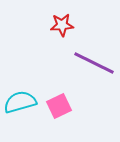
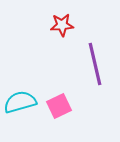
purple line: moved 1 px right, 1 px down; rotated 51 degrees clockwise
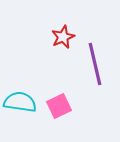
red star: moved 1 px right, 12 px down; rotated 20 degrees counterclockwise
cyan semicircle: rotated 24 degrees clockwise
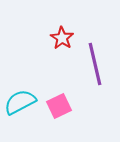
red star: moved 1 px left, 1 px down; rotated 15 degrees counterclockwise
cyan semicircle: rotated 36 degrees counterclockwise
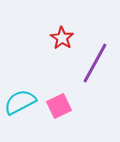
purple line: moved 1 px up; rotated 42 degrees clockwise
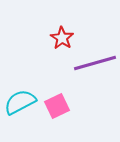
purple line: rotated 45 degrees clockwise
pink square: moved 2 px left
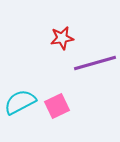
red star: rotated 30 degrees clockwise
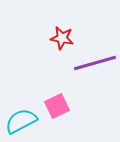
red star: rotated 20 degrees clockwise
cyan semicircle: moved 1 px right, 19 px down
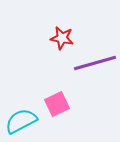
pink square: moved 2 px up
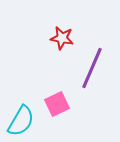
purple line: moved 3 px left, 5 px down; rotated 51 degrees counterclockwise
cyan semicircle: rotated 148 degrees clockwise
